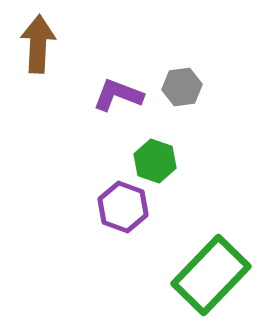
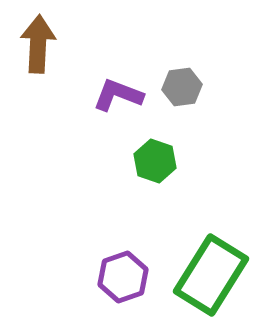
purple hexagon: moved 70 px down; rotated 21 degrees clockwise
green rectangle: rotated 12 degrees counterclockwise
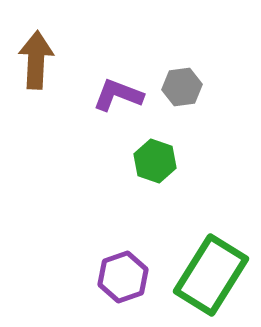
brown arrow: moved 2 px left, 16 px down
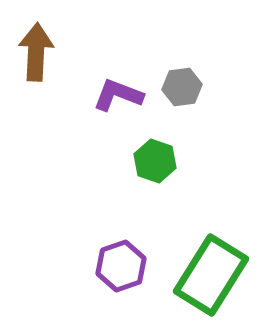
brown arrow: moved 8 px up
purple hexagon: moved 2 px left, 11 px up
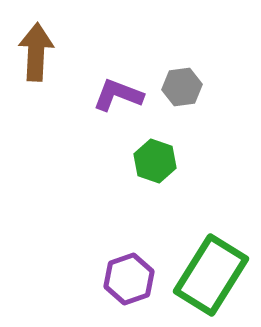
purple hexagon: moved 8 px right, 13 px down
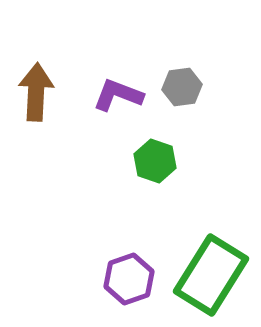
brown arrow: moved 40 px down
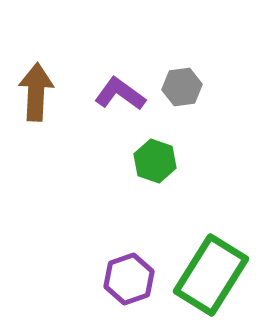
purple L-shape: moved 2 px right, 1 px up; rotated 15 degrees clockwise
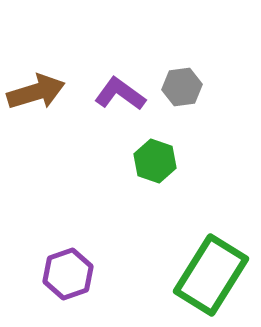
brown arrow: rotated 70 degrees clockwise
purple hexagon: moved 61 px left, 5 px up
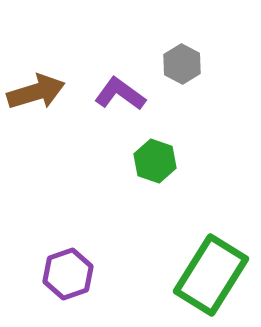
gray hexagon: moved 23 px up; rotated 24 degrees counterclockwise
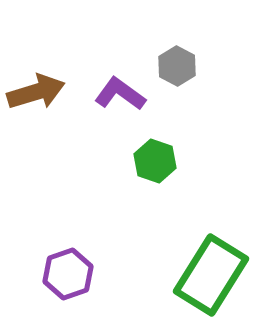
gray hexagon: moved 5 px left, 2 px down
